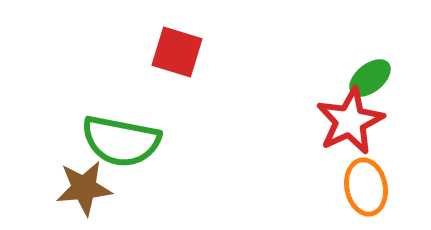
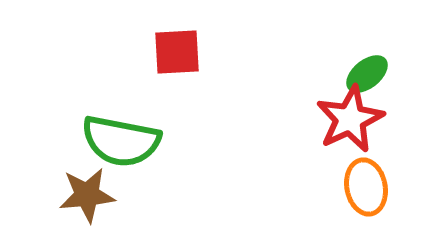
red square: rotated 20 degrees counterclockwise
green ellipse: moved 3 px left, 4 px up
red star: moved 2 px up
brown star: moved 3 px right, 7 px down
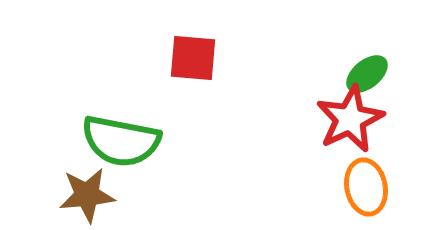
red square: moved 16 px right, 6 px down; rotated 8 degrees clockwise
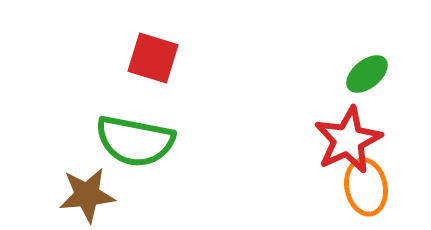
red square: moved 40 px left; rotated 12 degrees clockwise
red star: moved 2 px left, 21 px down
green semicircle: moved 14 px right
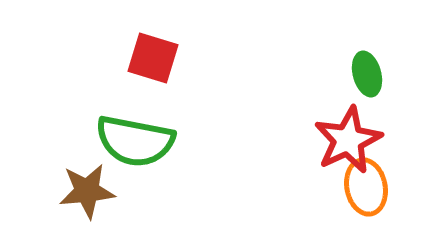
green ellipse: rotated 66 degrees counterclockwise
brown star: moved 4 px up
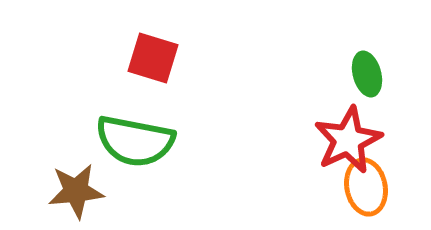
brown star: moved 11 px left
